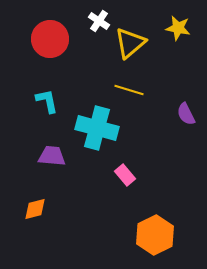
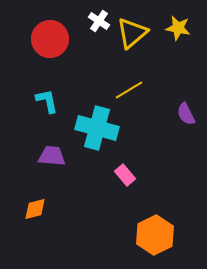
yellow triangle: moved 2 px right, 10 px up
yellow line: rotated 48 degrees counterclockwise
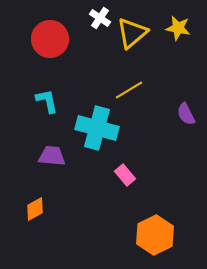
white cross: moved 1 px right, 3 px up
orange diamond: rotated 15 degrees counterclockwise
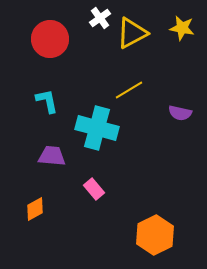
white cross: rotated 20 degrees clockwise
yellow star: moved 4 px right
yellow triangle: rotated 12 degrees clockwise
purple semicircle: moved 6 px left, 1 px up; rotated 50 degrees counterclockwise
pink rectangle: moved 31 px left, 14 px down
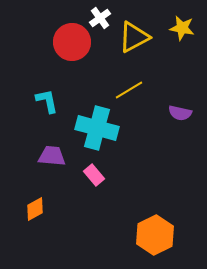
yellow triangle: moved 2 px right, 4 px down
red circle: moved 22 px right, 3 px down
pink rectangle: moved 14 px up
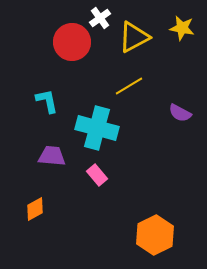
yellow line: moved 4 px up
purple semicircle: rotated 15 degrees clockwise
pink rectangle: moved 3 px right
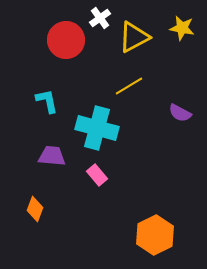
red circle: moved 6 px left, 2 px up
orange diamond: rotated 40 degrees counterclockwise
